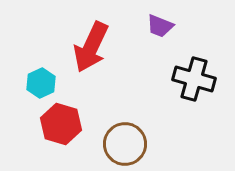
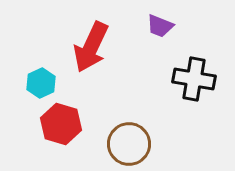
black cross: rotated 6 degrees counterclockwise
brown circle: moved 4 px right
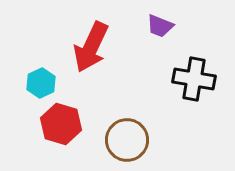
brown circle: moved 2 px left, 4 px up
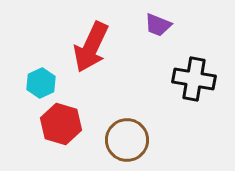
purple trapezoid: moved 2 px left, 1 px up
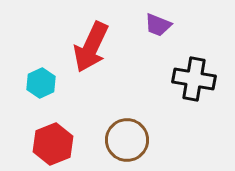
red hexagon: moved 8 px left, 20 px down; rotated 21 degrees clockwise
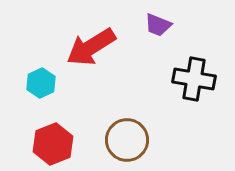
red arrow: rotated 33 degrees clockwise
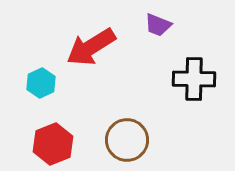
black cross: rotated 9 degrees counterclockwise
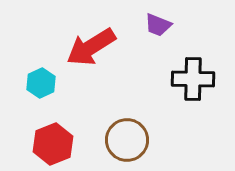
black cross: moved 1 px left
